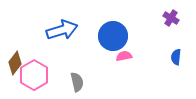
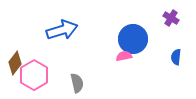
blue circle: moved 20 px right, 3 px down
gray semicircle: moved 1 px down
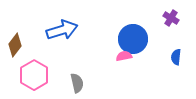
brown diamond: moved 18 px up
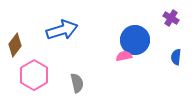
blue circle: moved 2 px right, 1 px down
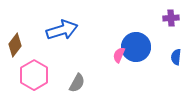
purple cross: rotated 35 degrees counterclockwise
blue circle: moved 1 px right, 7 px down
pink semicircle: moved 5 px left, 1 px up; rotated 56 degrees counterclockwise
gray semicircle: rotated 42 degrees clockwise
